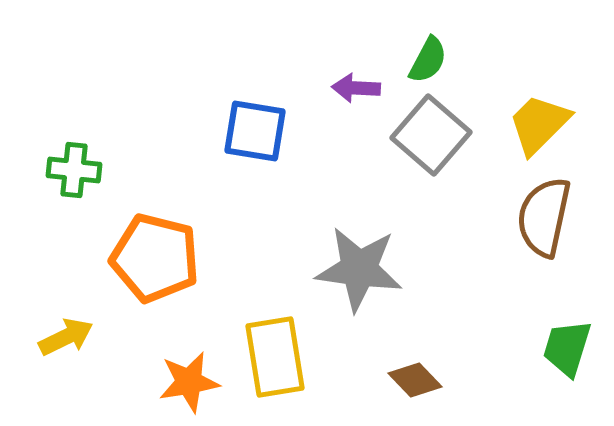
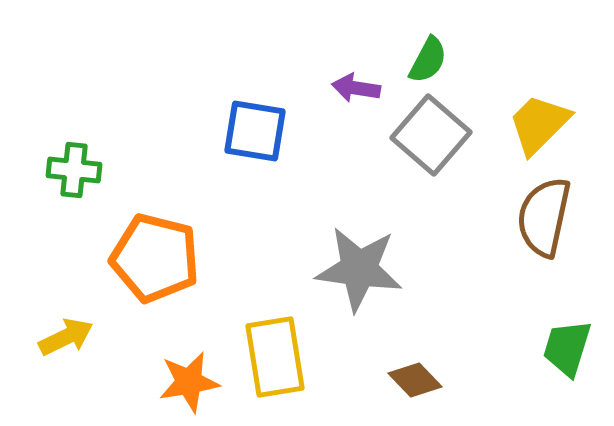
purple arrow: rotated 6 degrees clockwise
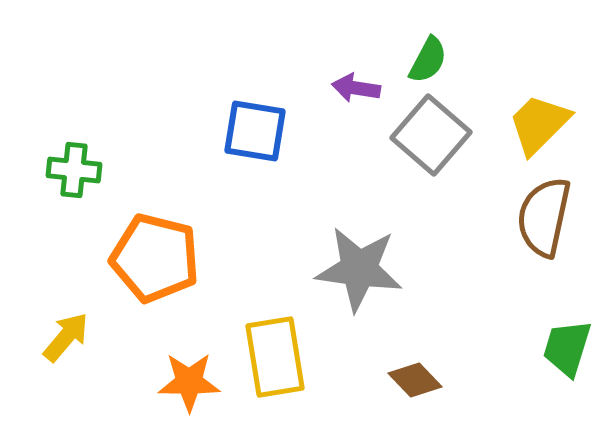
yellow arrow: rotated 24 degrees counterclockwise
orange star: rotated 10 degrees clockwise
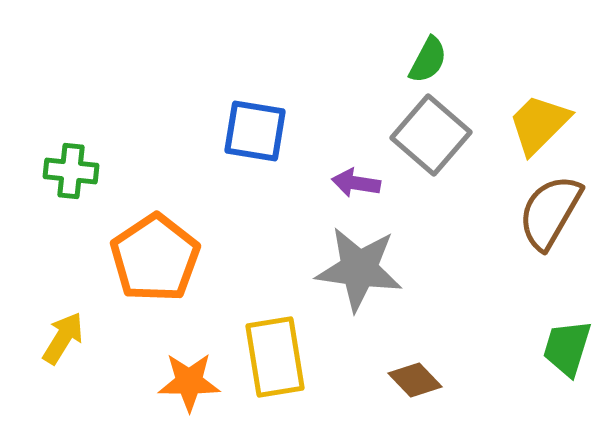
purple arrow: moved 95 px down
green cross: moved 3 px left, 1 px down
brown semicircle: moved 6 px right, 5 px up; rotated 18 degrees clockwise
orange pentagon: rotated 24 degrees clockwise
yellow arrow: moved 3 px left, 1 px down; rotated 8 degrees counterclockwise
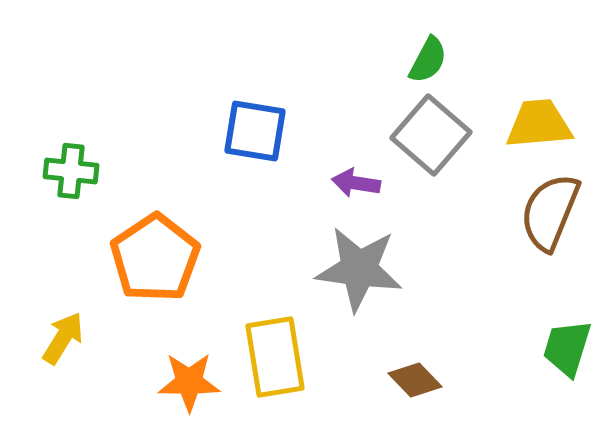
yellow trapezoid: rotated 40 degrees clockwise
brown semicircle: rotated 8 degrees counterclockwise
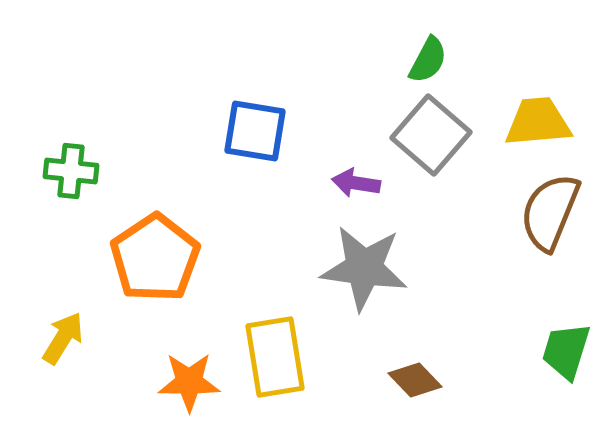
yellow trapezoid: moved 1 px left, 2 px up
gray star: moved 5 px right, 1 px up
green trapezoid: moved 1 px left, 3 px down
